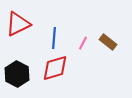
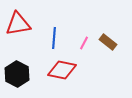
red triangle: rotated 16 degrees clockwise
pink line: moved 1 px right
red diamond: moved 7 px right, 2 px down; rotated 28 degrees clockwise
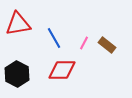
blue line: rotated 35 degrees counterclockwise
brown rectangle: moved 1 px left, 3 px down
red diamond: rotated 12 degrees counterclockwise
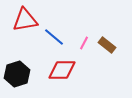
red triangle: moved 7 px right, 4 px up
blue line: moved 1 px up; rotated 20 degrees counterclockwise
black hexagon: rotated 15 degrees clockwise
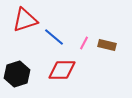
red triangle: rotated 8 degrees counterclockwise
brown rectangle: rotated 24 degrees counterclockwise
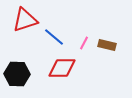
red diamond: moved 2 px up
black hexagon: rotated 20 degrees clockwise
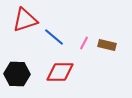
red diamond: moved 2 px left, 4 px down
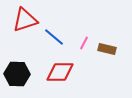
brown rectangle: moved 4 px down
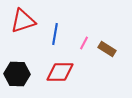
red triangle: moved 2 px left, 1 px down
blue line: moved 1 px right, 3 px up; rotated 60 degrees clockwise
brown rectangle: rotated 18 degrees clockwise
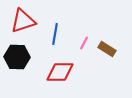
black hexagon: moved 17 px up
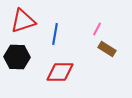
pink line: moved 13 px right, 14 px up
